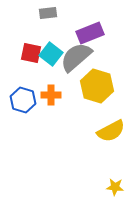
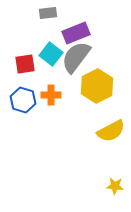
purple rectangle: moved 14 px left
red square: moved 6 px left, 11 px down; rotated 20 degrees counterclockwise
gray semicircle: rotated 12 degrees counterclockwise
yellow hexagon: rotated 16 degrees clockwise
yellow star: moved 1 px up
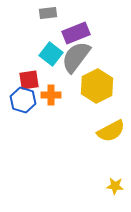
red square: moved 4 px right, 16 px down
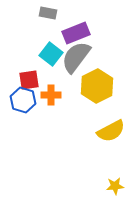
gray rectangle: rotated 18 degrees clockwise
yellow star: rotated 12 degrees counterclockwise
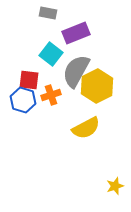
gray semicircle: moved 14 px down; rotated 8 degrees counterclockwise
red square: rotated 15 degrees clockwise
orange cross: rotated 18 degrees counterclockwise
yellow semicircle: moved 25 px left, 3 px up
yellow star: rotated 12 degrees counterclockwise
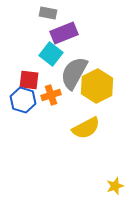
purple rectangle: moved 12 px left
gray semicircle: moved 2 px left, 2 px down
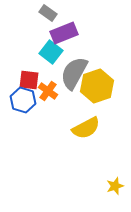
gray rectangle: rotated 24 degrees clockwise
cyan square: moved 2 px up
yellow hexagon: rotated 8 degrees clockwise
orange cross: moved 3 px left, 4 px up; rotated 36 degrees counterclockwise
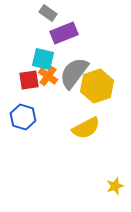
cyan square: moved 8 px left, 7 px down; rotated 25 degrees counterclockwise
gray semicircle: rotated 8 degrees clockwise
red square: rotated 15 degrees counterclockwise
orange cross: moved 15 px up
blue hexagon: moved 17 px down
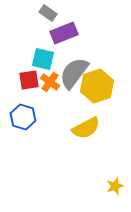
orange cross: moved 2 px right, 6 px down
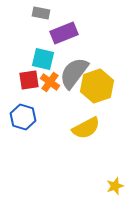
gray rectangle: moved 7 px left; rotated 24 degrees counterclockwise
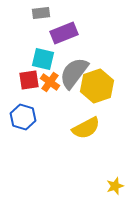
gray rectangle: rotated 18 degrees counterclockwise
